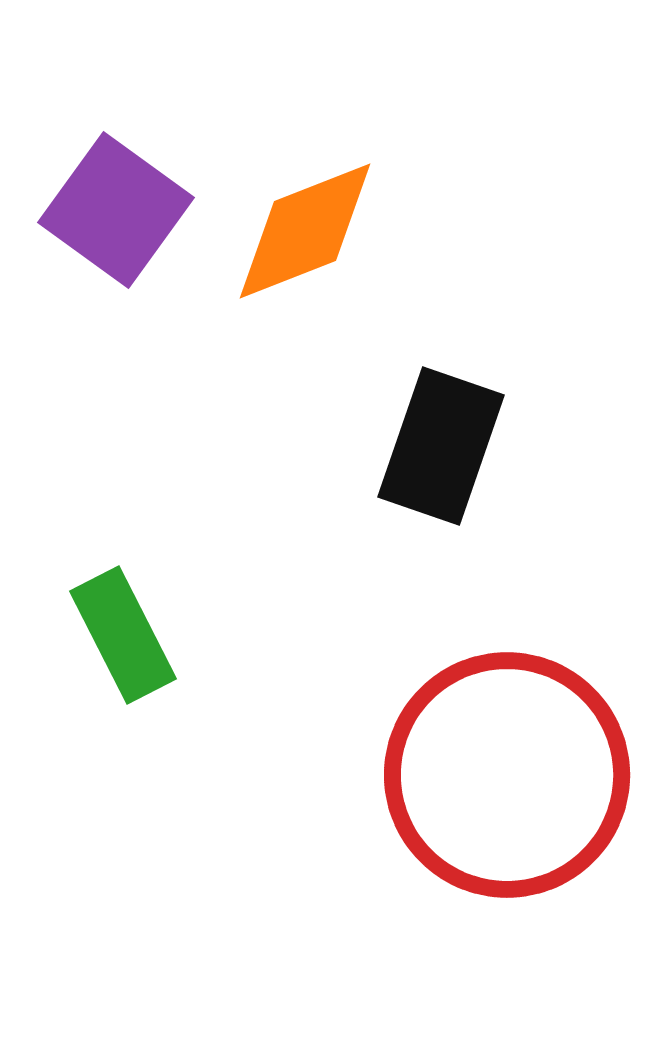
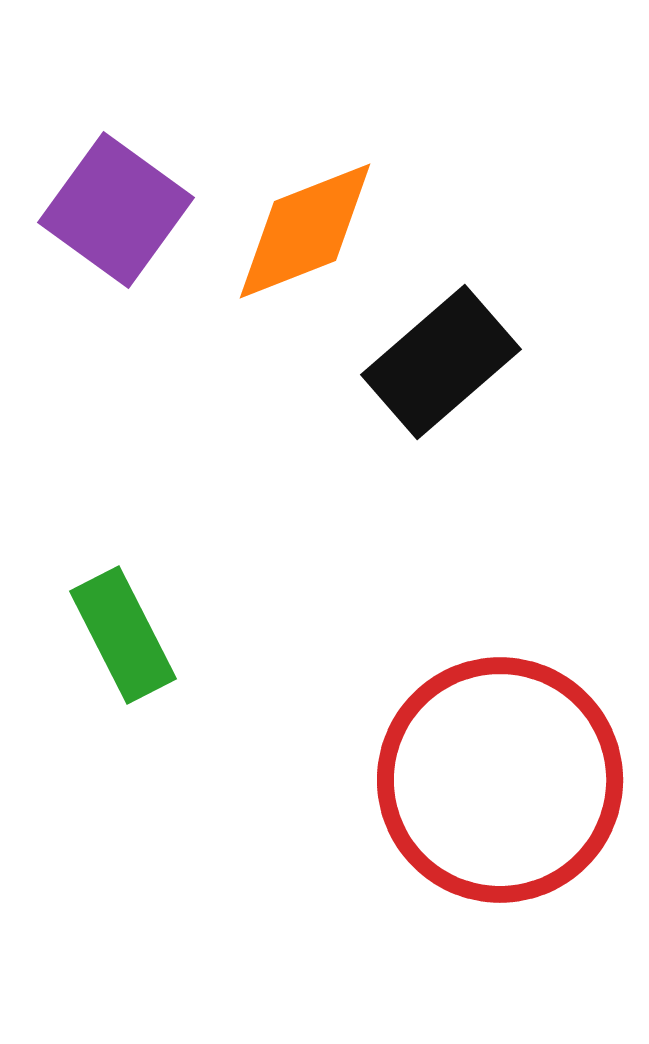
black rectangle: moved 84 px up; rotated 30 degrees clockwise
red circle: moved 7 px left, 5 px down
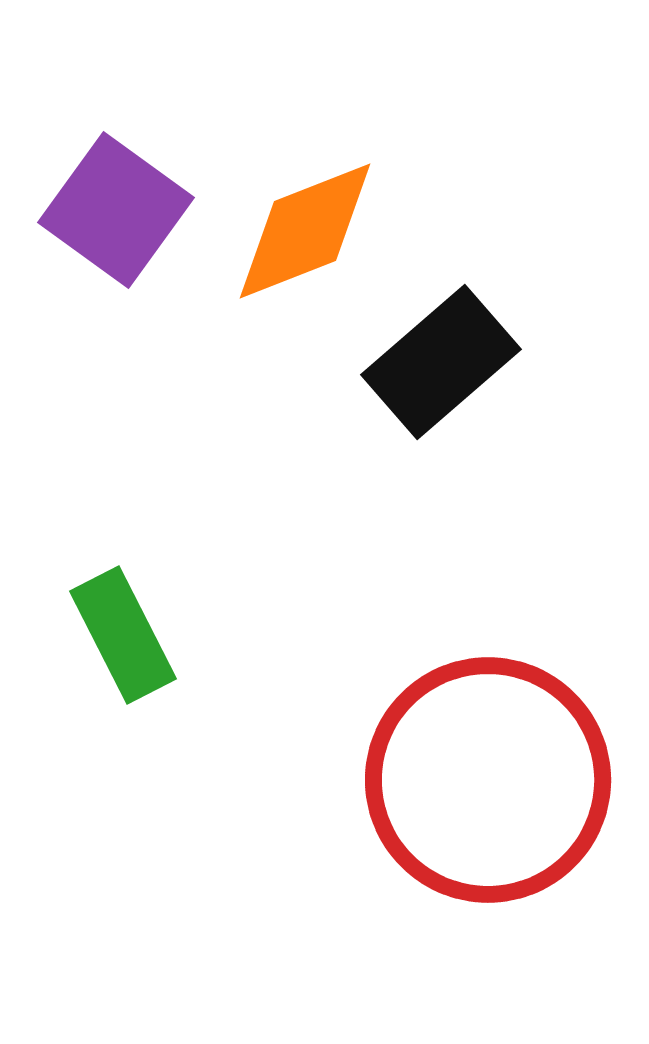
red circle: moved 12 px left
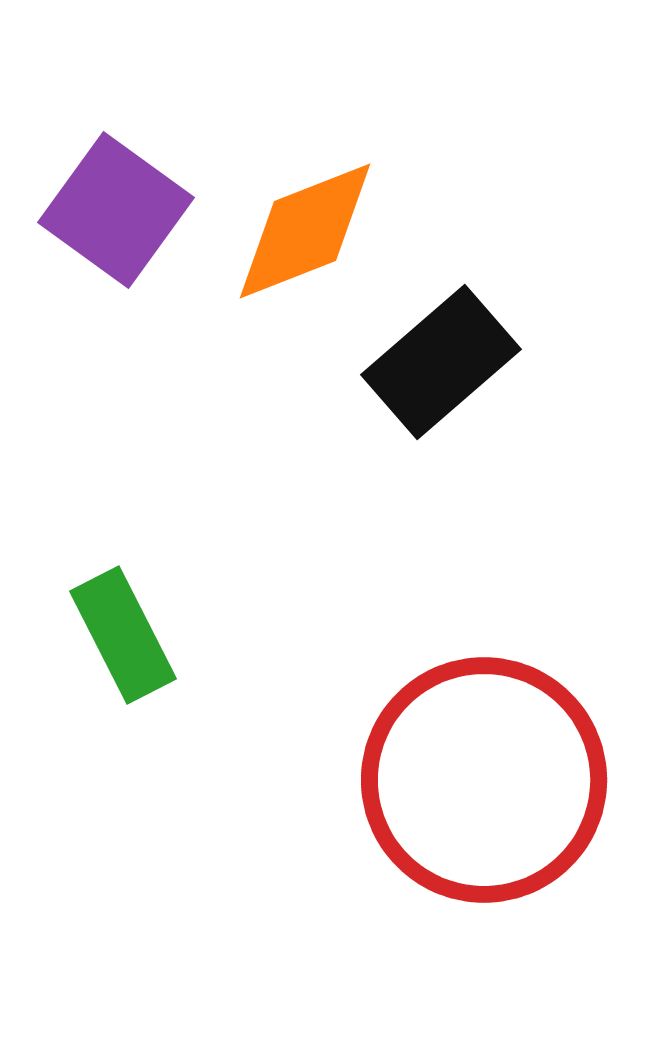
red circle: moved 4 px left
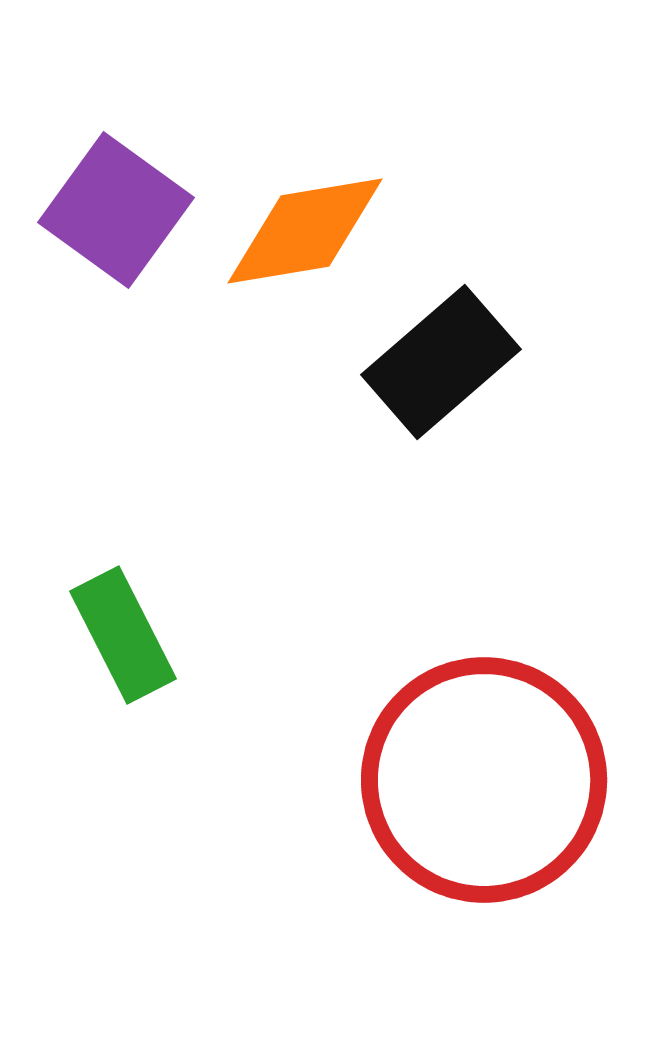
orange diamond: rotated 12 degrees clockwise
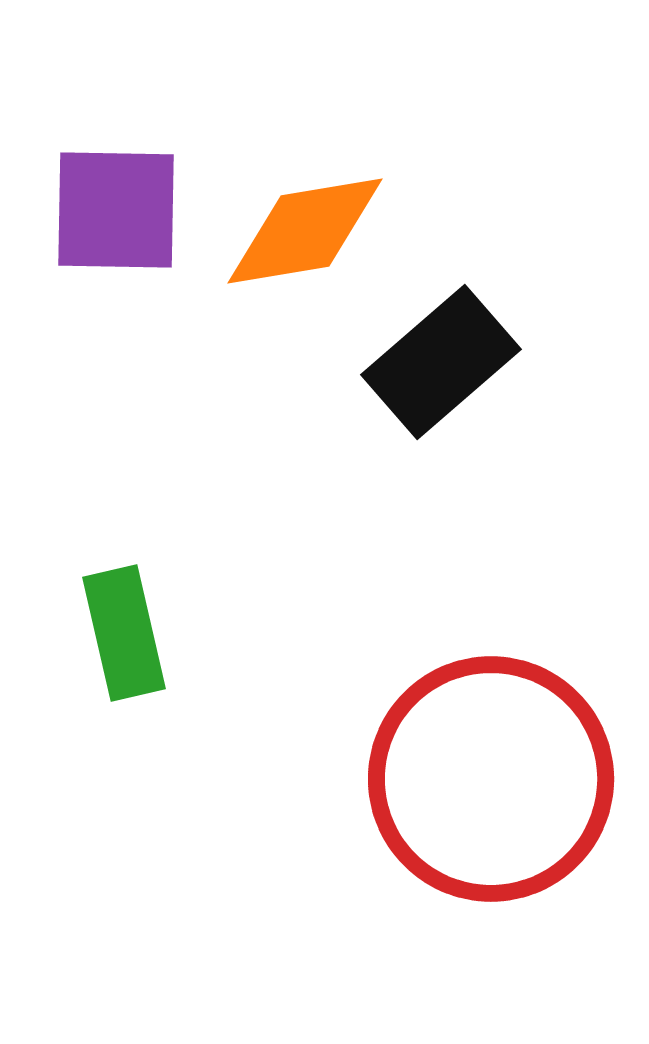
purple square: rotated 35 degrees counterclockwise
green rectangle: moved 1 px right, 2 px up; rotated 14 degrees clockwise
red circle: moved 7 px right, 1 px up
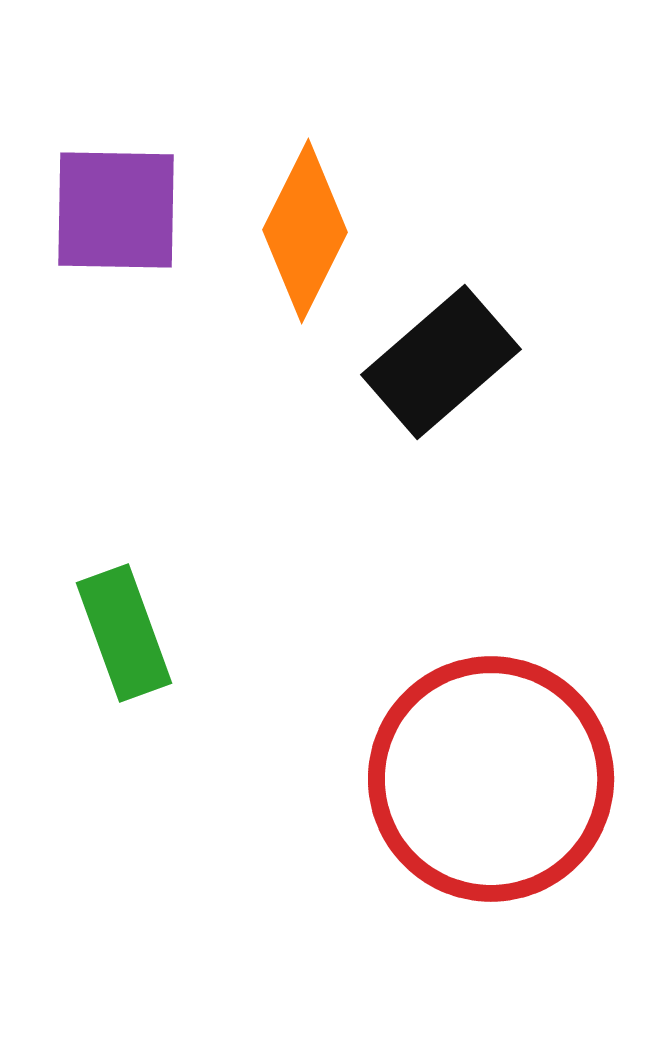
orange diamond: rotated 54 degrees counterclockwise
green rectangle: rotated 7 degrees counterclockwise
